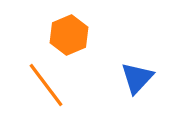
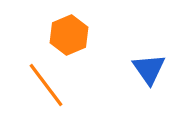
blue triangle: moved 12 px right, 9 px up; rotated 18 degrees counterclockwise
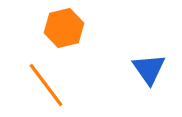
orange hexagon: moved 5 px left, 7 px up; rotated 9 degrees clockwise
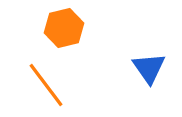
blue triangle: moved 1 px up
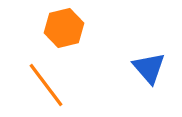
blue triangle: rotated 6 degrees counterclockwise
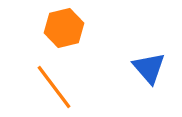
orange line: moved 8 px right, 2 px down
